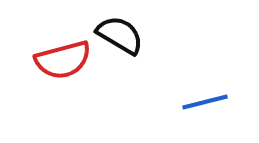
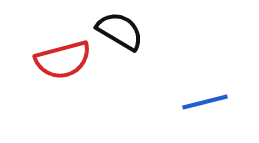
black semicircle: moved 4 px up
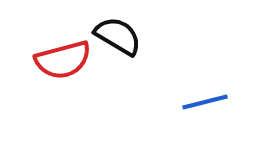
black semicircle: moved 2 px left, 5 px down
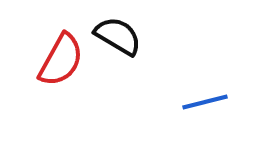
red semicircle: moved 2 px left; rotated 46 degrees counterclockwise
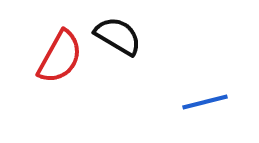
red semicircle: moved 1 px left, 3 px up
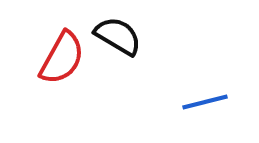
red semicircle: moved 2 px right, 1 px down
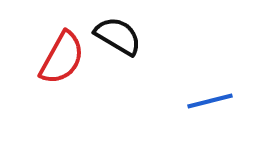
blue line: moved 5 px right, 1 px up
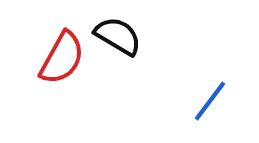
blue line: rotated 39 degrees counterclockwise
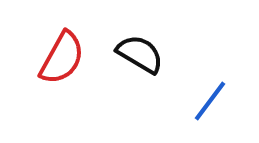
black semicircle: moved 22 px right, 18 px down
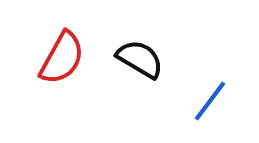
black semicircle: moved 5 px down
